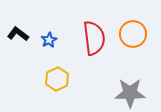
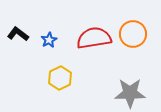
red semicircle: rotated 92 degrees counterclockwise
yellow hexagon: moved 3 px right, 1 px up
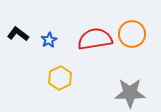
orange circle: moved 1 px left
red semicircle: moved 1 px right, 1 px down
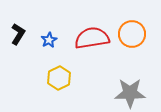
black L-shape: rotated 85 degrees clockwise
red semicircle: moved 3 px left, 1 px up
yellow hexagon: moved 1 px left
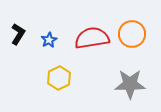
gray star: moved 9 px up
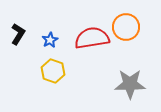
orange circle: moved 6 px left, 7 px up
blue star: moved 1 px right
yellow hexagon: moved 6 px left, 7 px up; rotated 15 degrees counterclockwise
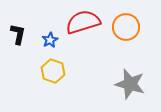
black L-shape: rotated 20 degrees counterclockwise
red semicircle: moved 9 px left, 16 px up; rotated 8 degrees counterclockwise
gray star: rotated 16 degrees clockwise
